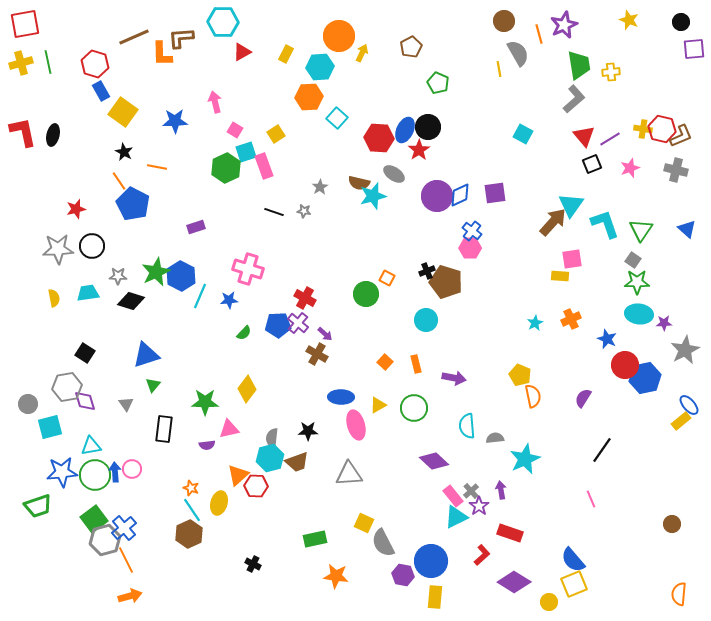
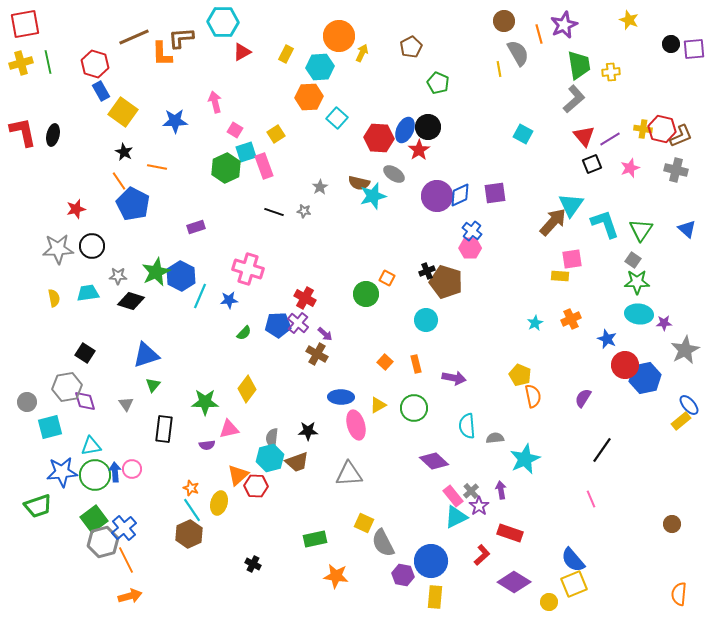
black circle at (681, 22): moved 10 px left, 22 px down
gray circle at (28, 404): moved 1 px left, 2 px up
gray hexagon at (105, 540): moved 2 px left, 2 px down
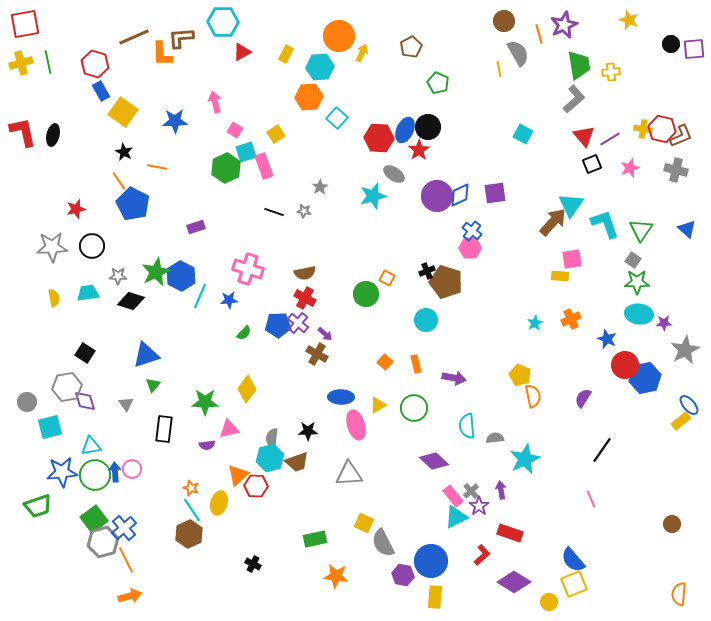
brown semicircle at (359, 183): moved 54 px left, 90 px down; rotated 25 degrees counterclockwise
gray star at (58, 249): moved 6 px left, 2 px up
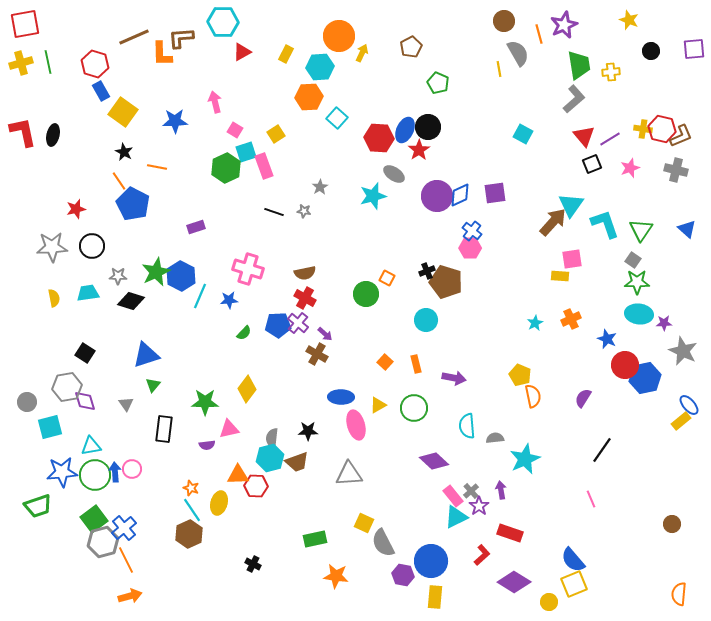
black circle at (671, 44): moved 20 px left, 7 px down
gray star at (685, 350): moved 2 px left, 1 px down; rotated 20 degrees counterclockwise
orange triangle at (238, 475): rotated 40 degrees clockwise
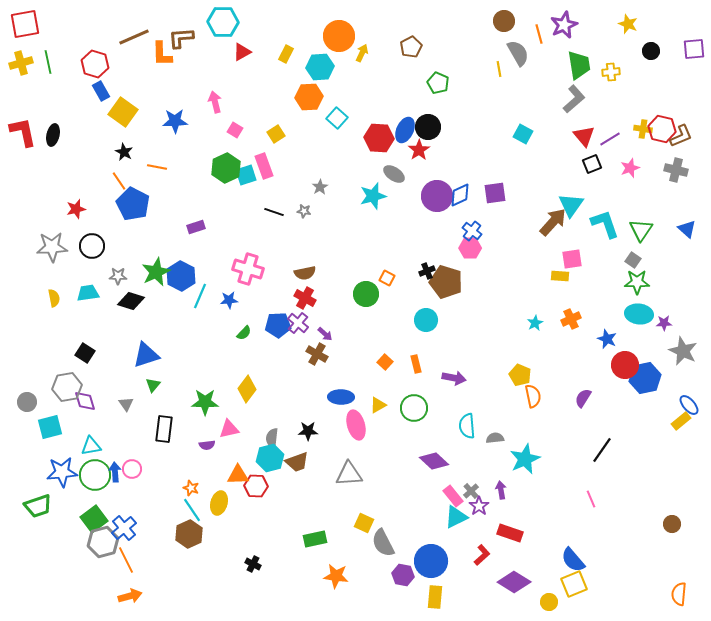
yellow star at (629, 20): moved 1 px left, 4 px down
cyan square at (246, 152): moved 23 px down
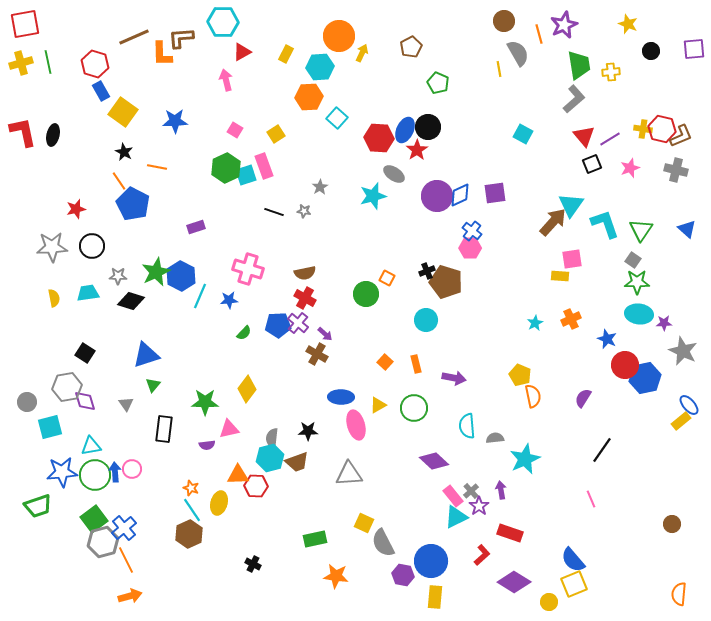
pink arrow at (215, 102): moved 11 px right, 22 px up
red star at (419, 150): moved 2 px left
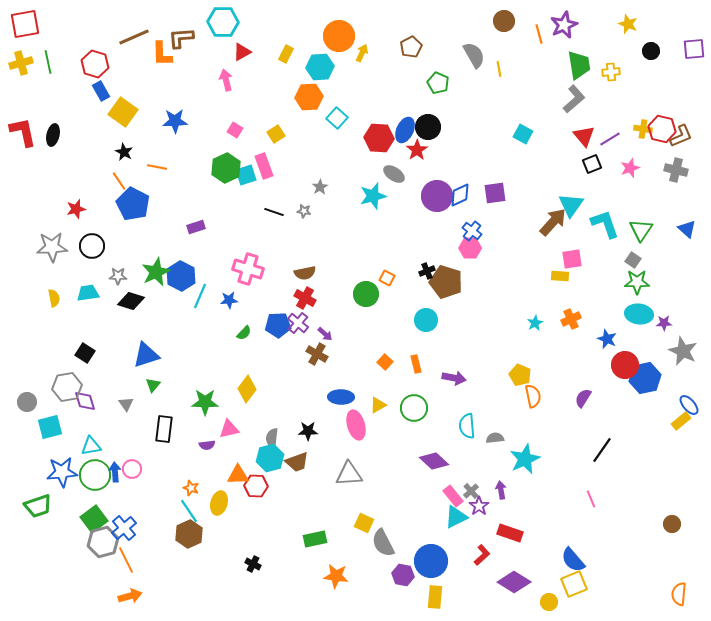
gray semicircle at (518, 53): moved 44 px left, 2 px down
cyan line at (192, 510): moved 3 px left, 1 px down
